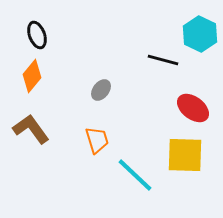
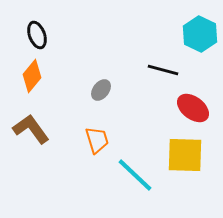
black line: moved 10 px down
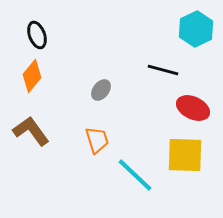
cyan hexagon: moved 4 px left, 5 px up; rotated 8 degrees clockwise
red ellipse: rotated 12 degrees counterclockwise
brown L-shape: moved 2 px down
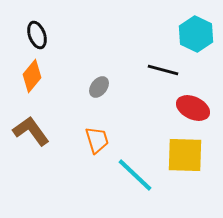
cyan hexagon: moved 5 px down; rotated 8 degrees counterclockwise
gray ellipse: moved 2 px left, 3 px up
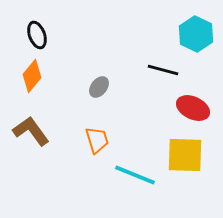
cyan line: rotated 21 degrees counterclockwise
